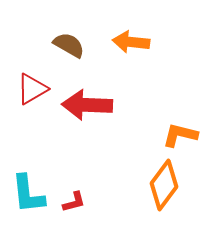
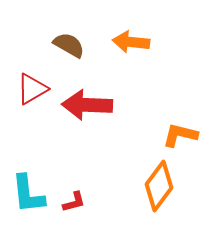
orange diamond: moved 5 px left, 1 px down
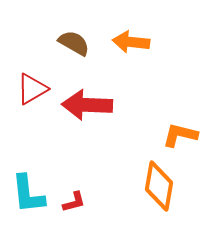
brown semicircle: moved 5 px right, 2 px up
orange diamond: rotated 27 degrees counterclockwise
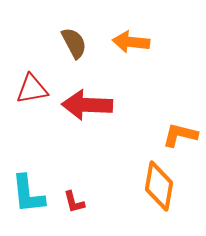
brown semicircle: rotated 32 degrees clockwise
red triangle: rotated 20 degrees clockwise
red L-shape: rotated 90 degrees clockwise
